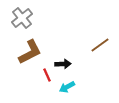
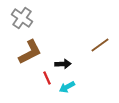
gray cross: rotated 15 degrees counterclockwise
red line: moved 3 px down
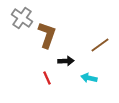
brown L-shape: moved 17 px right, 17 px up; rotated 44 degrees counterclockwise
black arrow: moved 3 px right, 3 px up
cyan arrow: moved 22 px right, 9 px up; rotated 42 degrees clockwise
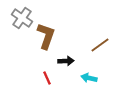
brown L-shape: moved 1 px left, 1 px down
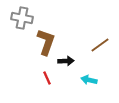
gray cross: rotated 25 degrees counterclockwise
brown L-shape: moved 6 px down
cyan arrow: moved 2 px down
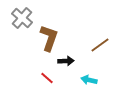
gray cross: rotated 30 degrees clockwise
brown L-shape: moved 3 px right, 4 px up
red line: rotated 24 degrees counterclockwise
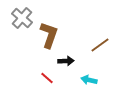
brown L-shape: moved 3 px up
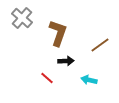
brown L-shape: moved 9 px right, 2 px up
